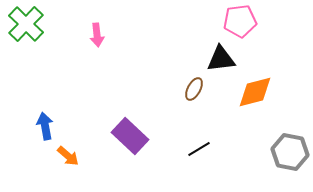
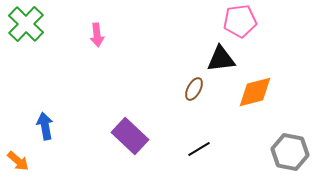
orange arrow: moved 50 px left, 5 px down
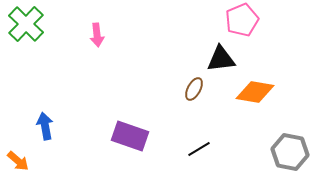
pink pentagon: moved 2 px right, 1 px up; rotated 16 degrees counterclockwise
orange diamond: rotated 24 degrees clockwise
purple rectangle: rotated 24 degrees counterclockwise
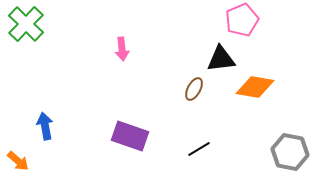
pink arrow: moved 25 px right, 14 px down
orange diamond: moved 5 px up
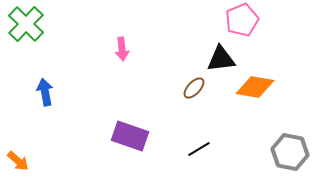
brown ellipse: moved 1 px up; rotated 15 degrees clockwise
blue arrow: moved 34 px up
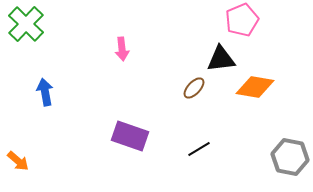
gray hexagon: moved 5 px down
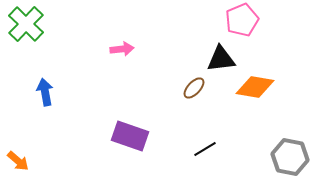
pink arrow: rotated 90 degrees counterclockwise
black line: moved 6 px right
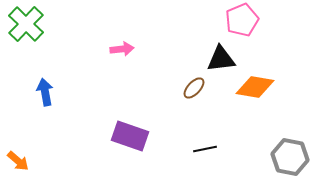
black line: rotated 20 degrees clockwise
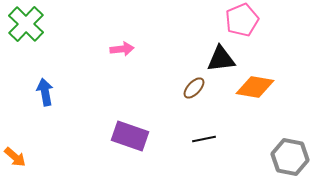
black line: moved 1 px left, 10 px up
orange arrow: moved 3 px left, 4 px up
